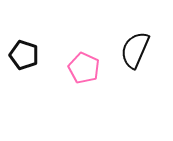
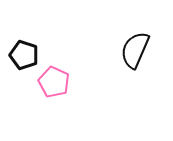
pink pentagon: moved 30 px left, 14 px down
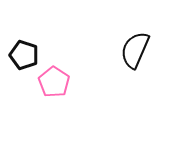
pink pentagon: rotated 8 degrees clockwise
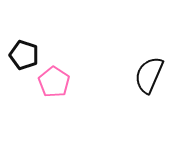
black semicircle: moved 14 px right, 25 px down
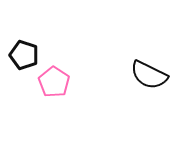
black semicircle: rotated 87 degrees counterclockwise
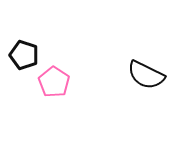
black semicircle: moved 3 px left
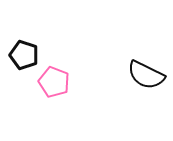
pink pentagon: rotated 12 degrees counterclockwise
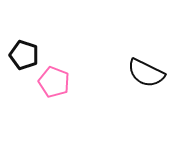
black semicircle: moved 2 px up
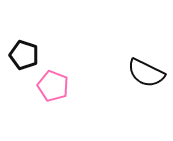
pink pentagon: moved 1 px left, 4 px down
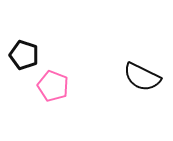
black semicircle: moved 4 px left, 4 px down
